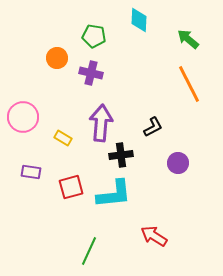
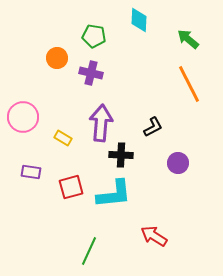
black cross: rotated 10 degrees clockwise
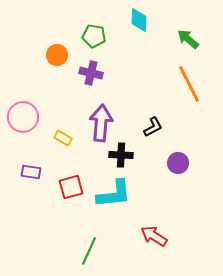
orange circle: moved 3 px up
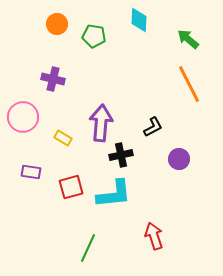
orange circle: moved 31 px up
purple cross: moved 38 px left, 6 px down
black cross: rotated 15 degrees counterclockwise
purple circle: moved 1 px right, 4 px up
red arrow: rotated 40 degrees clockwise
green line: moved 1 px left, 3 px up
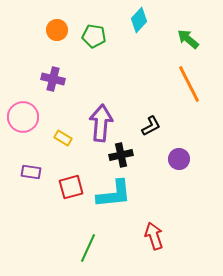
cyan diamond: rotated 40 degrees clockwise
orange circle: moved 6 px down
black L-shape: moved 2 px left, 1 px up
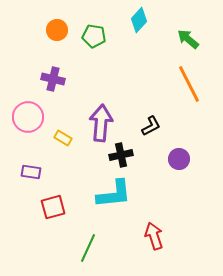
pink circle: moved 5 px right
red square: moved 18 px left, 20 px down
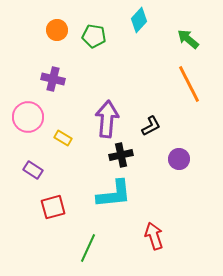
purple arrow: moved 6 px right, 4 px up
purple rectangle: moved 2 px right, 2 px up; rotated 24 degrees clockwise
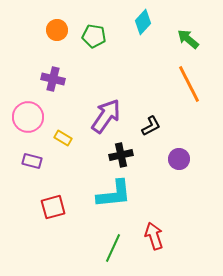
cyan diamond: moved 4 px right, 2 px down
purple arrow: moved 1 px left, 3 px up; rotated 30 degrees clockwise
purple rectangle: moved 1 px left, 9 px up; rotated 18 degrees counterclockwise
green line: moved 25 px right
